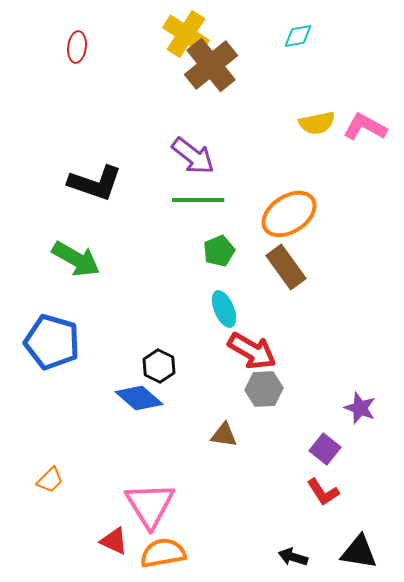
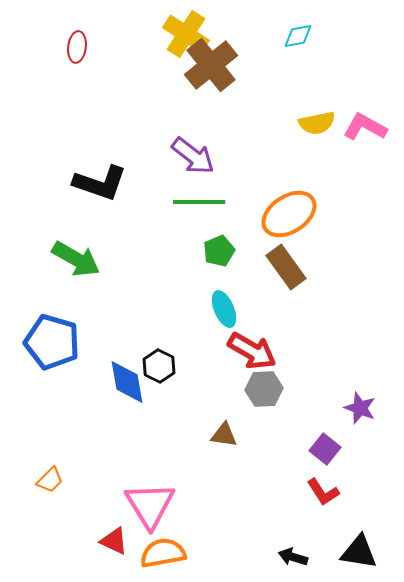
black L-shape: moved 5 px right
green line: moved 1 px right, 2 px down
blue diamond: moved 12 px left, 16 px up; rotated 39 degrees clockwise
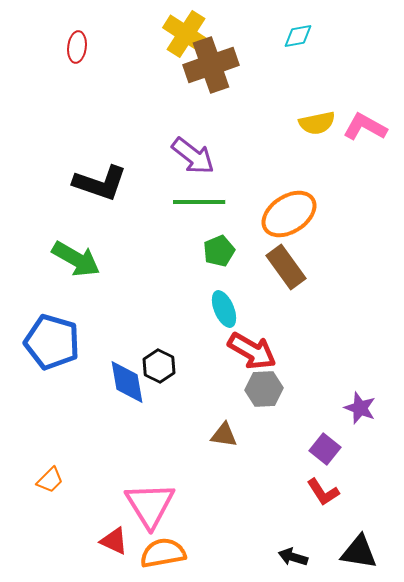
brown cross: rotated 20 degrees clockwise
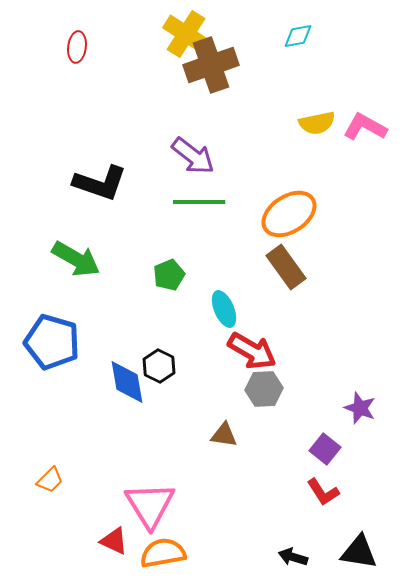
green pentagon: moved 50 px left, 24 px down
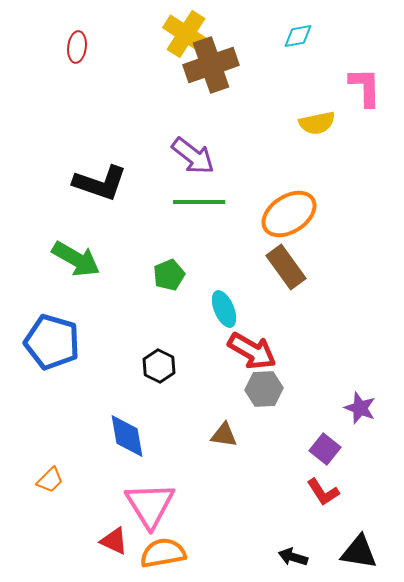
pink L-shape: moved 40 px up; rotated 60 degrees clockwise
blue diamond: moved 54 px down
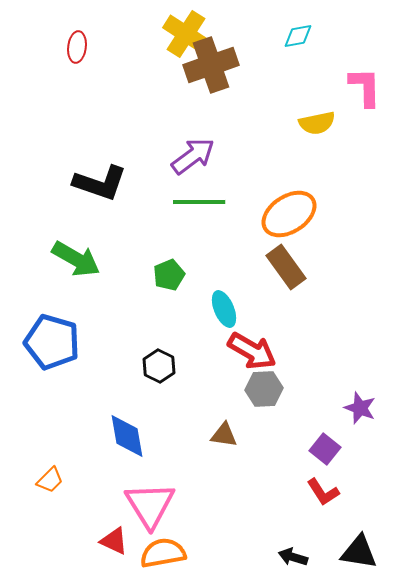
purple arrow: rotated 75 degrees counterclockwise
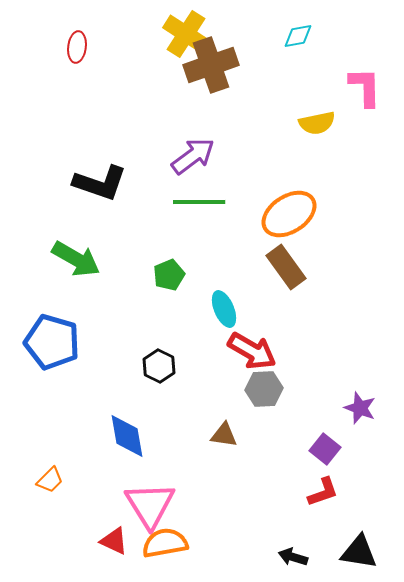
red L-shape: rotated 76 degrees counterclockwise
orange semicircle: moved 2 px right, 10 px up
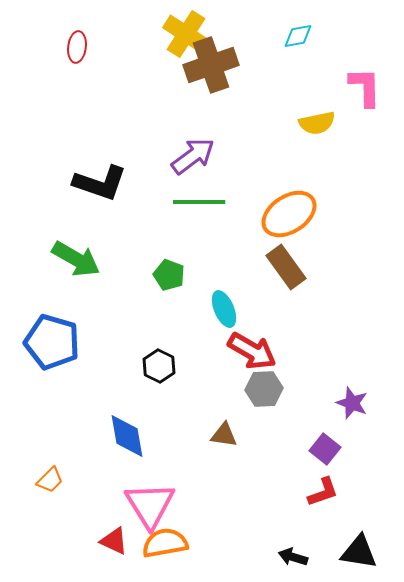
green pentagon: rotated 28 degrees counterclockwise
purple star: moved 8 px left, 5 px up
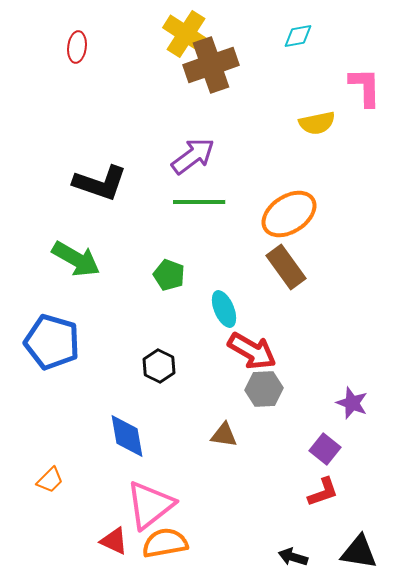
pink triangle: rotated 24 degrees clockwise
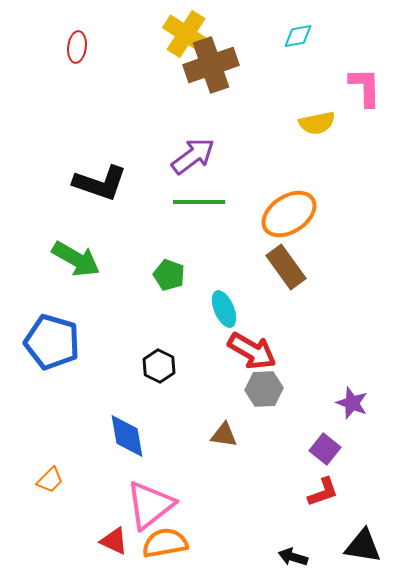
black triangle: moved 4 px right, 6 px up
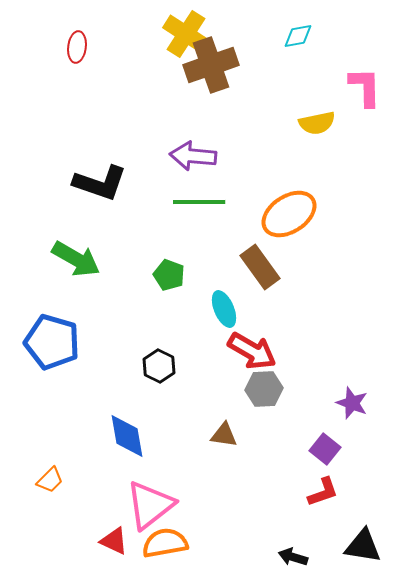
purple arrow: rotated 138 degrees counterclockwise
brown rectangle: moved 26 px left
